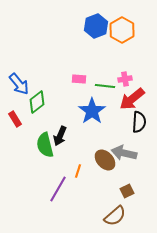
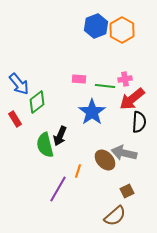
blue star: moved 1 px down
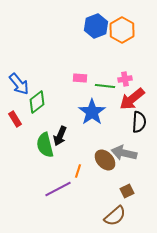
pink rectangle: moved 1 px right, 1 px up
purple line: rotated 32 degrees clockwise
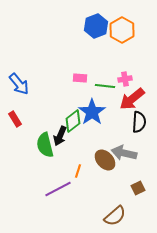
green diamond: moved 36 px right, 19 px down
brown square: moved 11 px right, 3 px up
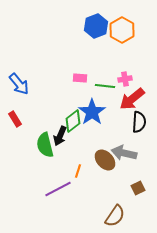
brown semicircle: rotated 15 degrees counterclockwise
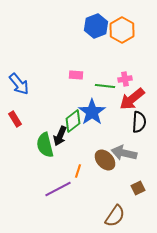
pink rectangle: moved 4 px left, 3 px up
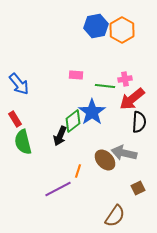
blue hexagon: rotated 10 degrees clockwise
green semicircle: moved 22 px left, 3 px up
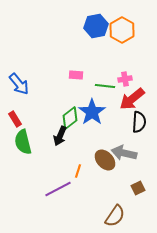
green diamond: moved 3 px left, 3 px up
